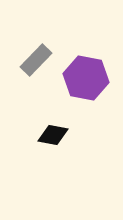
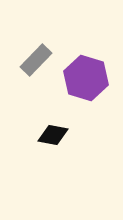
purple hexagon: rotated 6 degrees clockwise
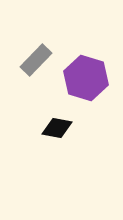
black diamond: moved 4 px right, 7 px up
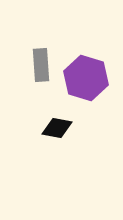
gray rectangle: moved 5 px right, 5 px down; rotated 48 degrees counterclockwise
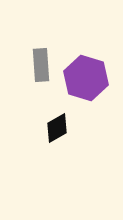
black diamond: rotated 40 degrees counterclockwise
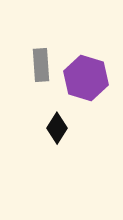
black diamond: rotated 28 degrees counterclockwise
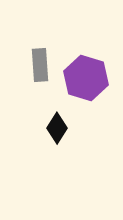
gray rectangle: moved 1 px left
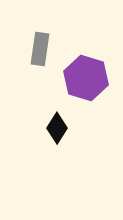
gray rectangle: moved 16 px up; rotated 12 degrees clockwise
